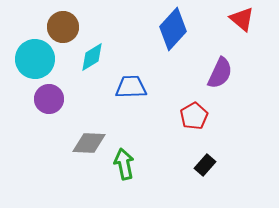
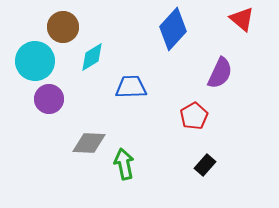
cyan circle: moved 2 px down
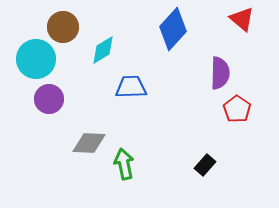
cyan diamond: moved 11 px right, 7 px up
cyan circle: moved 1 px right, 2 px up
purple semicircle: rotated 24 degrees counterclockwise
red pentagon: moved 43 px right, 7 px up; rotated 8 degrees counterclockwise
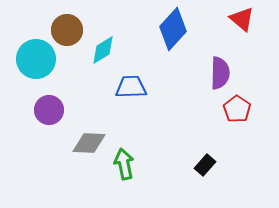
brown circle: moved 4 px right, 3 px down
purple circle: moved 11 px down
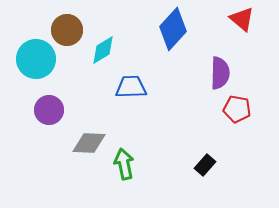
red pentagon: rotated 24 degrees counterclockwise
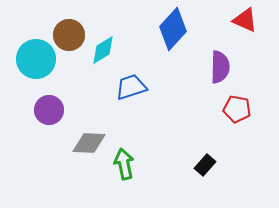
red triangle: moved 3 px right, 1 px down; rotated 16 degrees counterclockwise
brown circle: moved 2 px right, 5 px down
purple semicircle: moved 6 px up
blue trapezoid: rotated 16 degrees counterclockwise
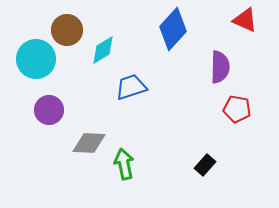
brown circle: moved 2 px left, 5 px up
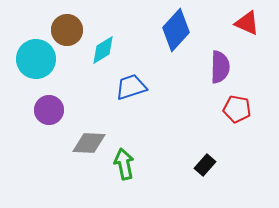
red triangle: moved 2 px right, 3 px down
blue diamond: moved 3 px right, 1 px down
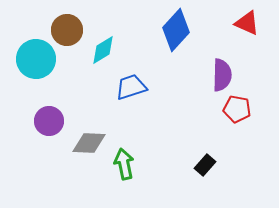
purple semicircle: moved 2 px right, 8 px down
purple circle: moved 11 px down
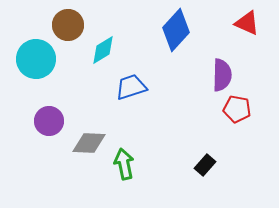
brown circle: moved 1 px right, 5 px up
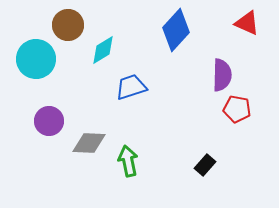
green arrow: moved 4 px right, 3 px up
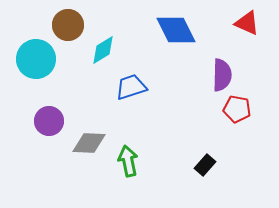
blue diamond: rotated 69 degrees counterclockwise
